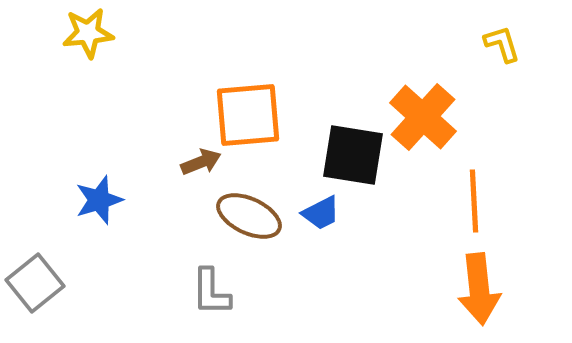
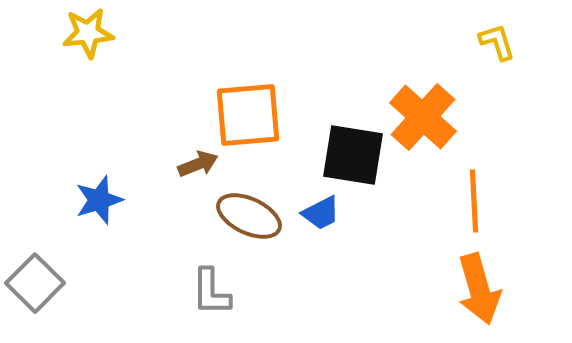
yellow L-shape: moved 5 px left, 2 px up
brown arrow: moved 3 px left, 2 px down
gray square: rotated 6 degrees counterclockwise
orange arrow: rotated 10 degrees counterclockwise
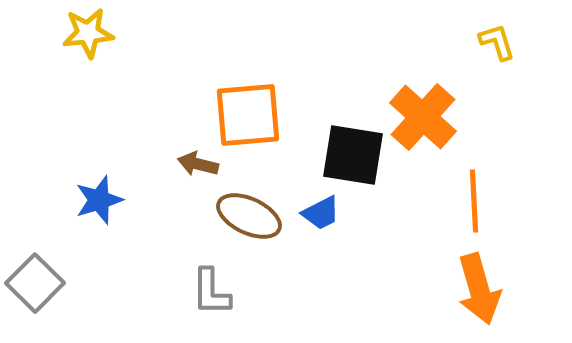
brown arrow: rotated 144 degrees counterclockwise
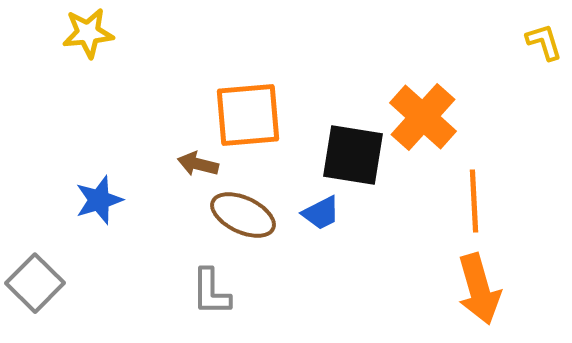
yellow L-shape: moved 47 px right
brown ellipse: moved 6 px left, 1 px up
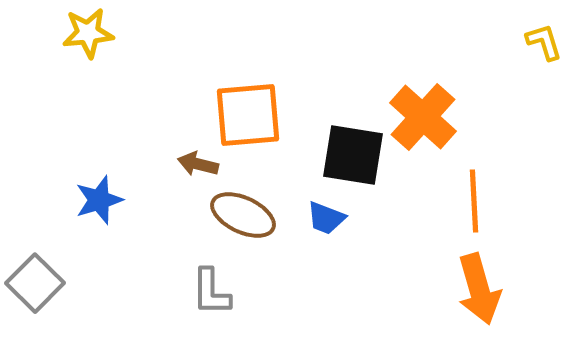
blue trapezoid: moved 5 px right, 5 px down; rotated 48 degrees clockwise
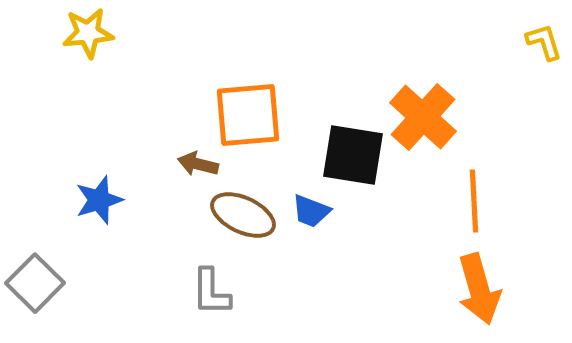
blue trapezoid: moved 15 px left, 7 px up
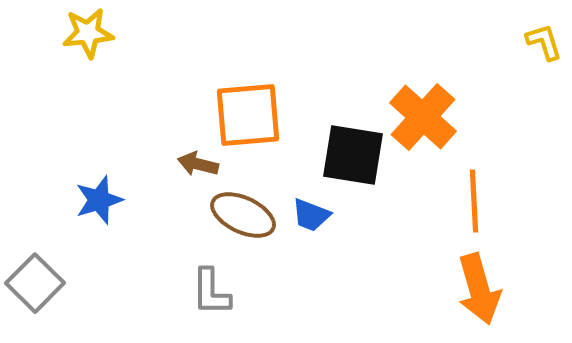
blue trapezoid: moved 4 px down
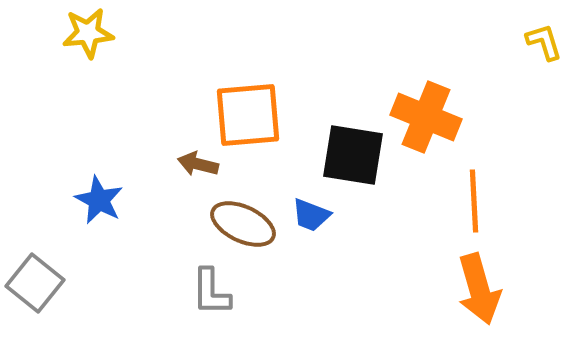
orange cross: moved 3 px right; rotated 20 degrees counterclockwise
blue star: rotated 27 degrees counterclockwise
brown ellipse: moved 9 px down
gray square: rotated 6 degrees counterclockwise
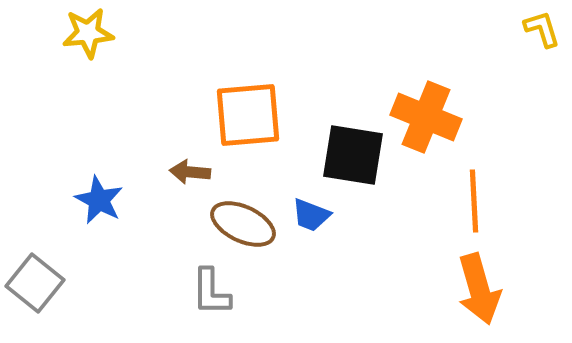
yellow L-shape: moved 2 px left, 13 px up
brown arrow: moved 8 px left, 8 px down; rotated 9 degrees counterclockwise
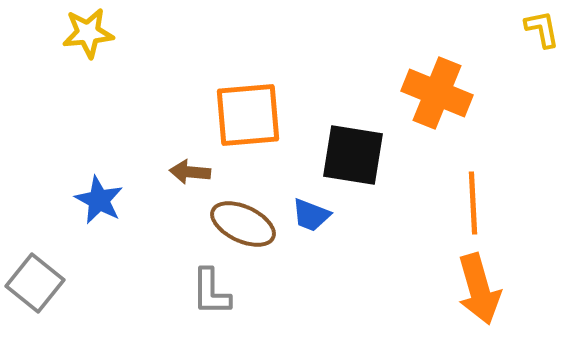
yellow L-shape: rotated 6 degrees clockwise
orange cross: moved 11 px right, 24 px up
orange line: moved 1 px left, 2 px down
